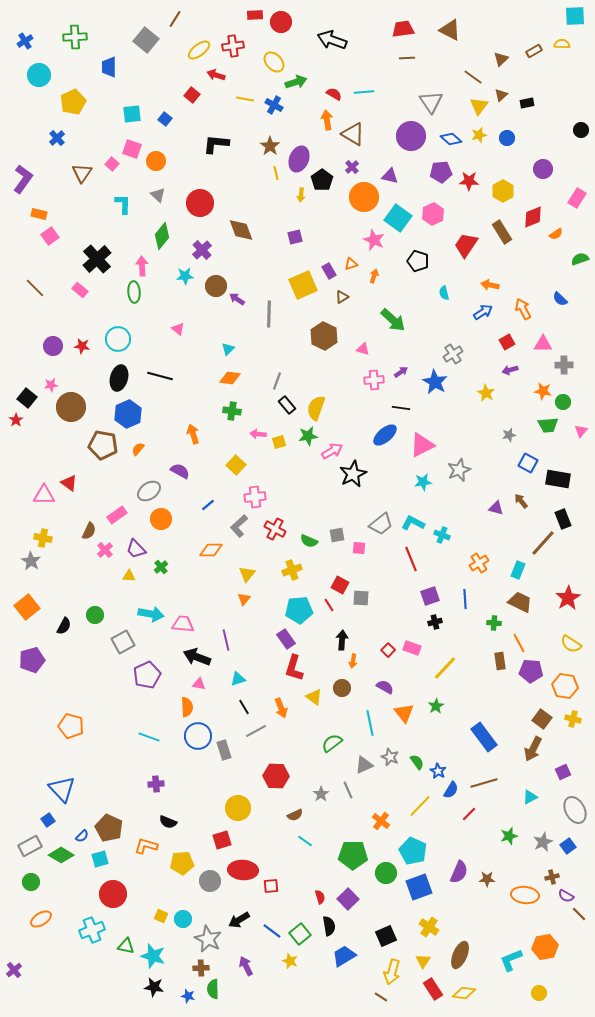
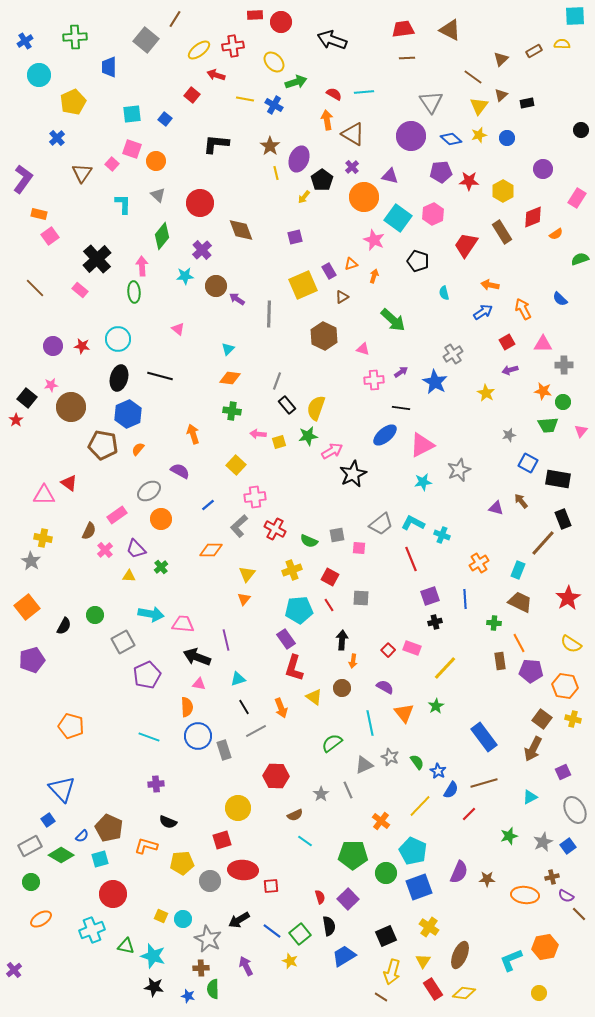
yellow arrow at (301, 195): moved 3 px right, 2 px down; rotated 32 degrees clockwise
red square at (340, 585): moved 10 px left, 8 px up
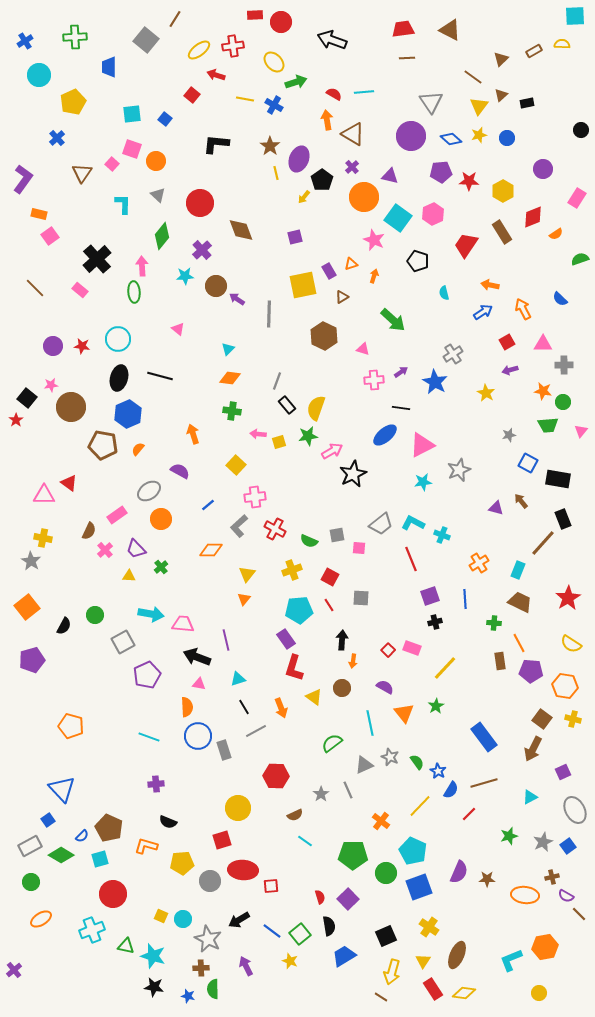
yellow square at (303, 285): rotated 12 degrees clockwise
brown ellipse at (460, 955): moved 3 px left
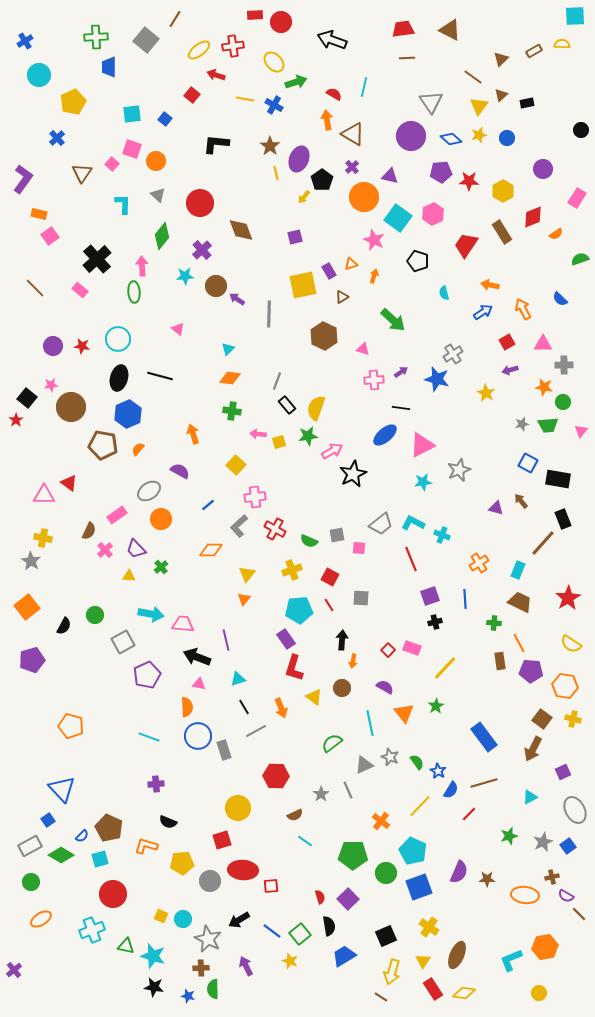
green cross at (75, 37): moved 21 px right
cyan line at (364, 92): moved 5 px up; rotated 72 degrees counterclockwise
blue star at (435, 382): moved 2 px right, 3 px up; rotated 15 degrees counterclockwise
orange star at (543, 391): moved 1 px right, 4 px up
gray star at (509, 435): moved 13 px right, 11 px up
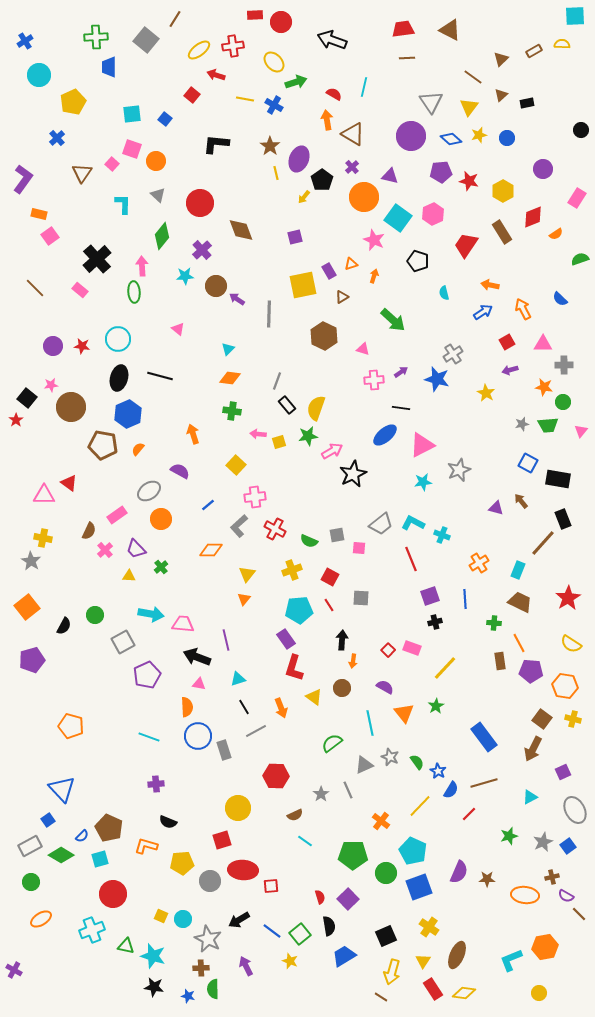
yellow triangle at (479, 106): moved 10 px left, 1 px down
red star at (469, 181): rotated 12 degrees clockwise
purple cross at (14, 970): rotated 21 degrees counterclockwise
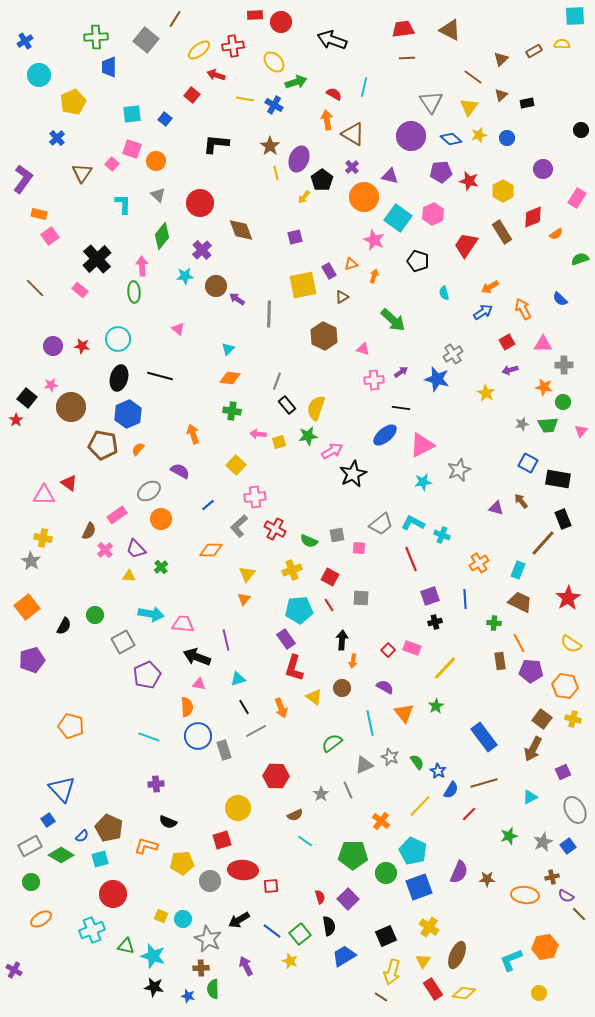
orange arrow at (490, 285): moved 2 px down; rotated 42 degrees counterclockwise
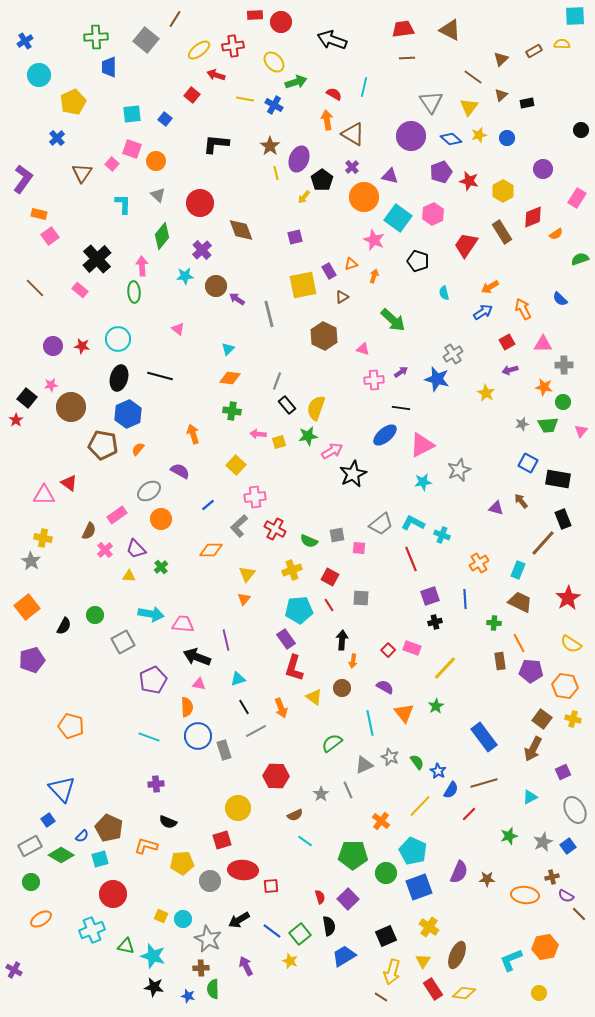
purple pentagon at (441, 172): rotated 15 degrees counterclockwise
gray line at (269, 314): rotated 16 degrees counterclockwise
purple pentagon at (147, 675): moved 6 px right, 5 px down
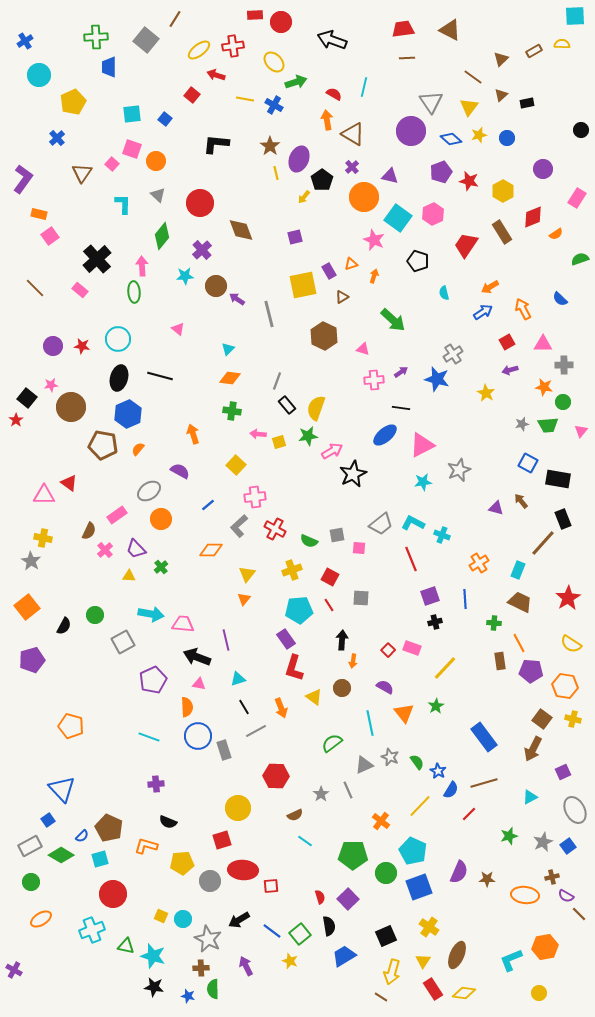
purple circle at (411, 136): moved 5 px up
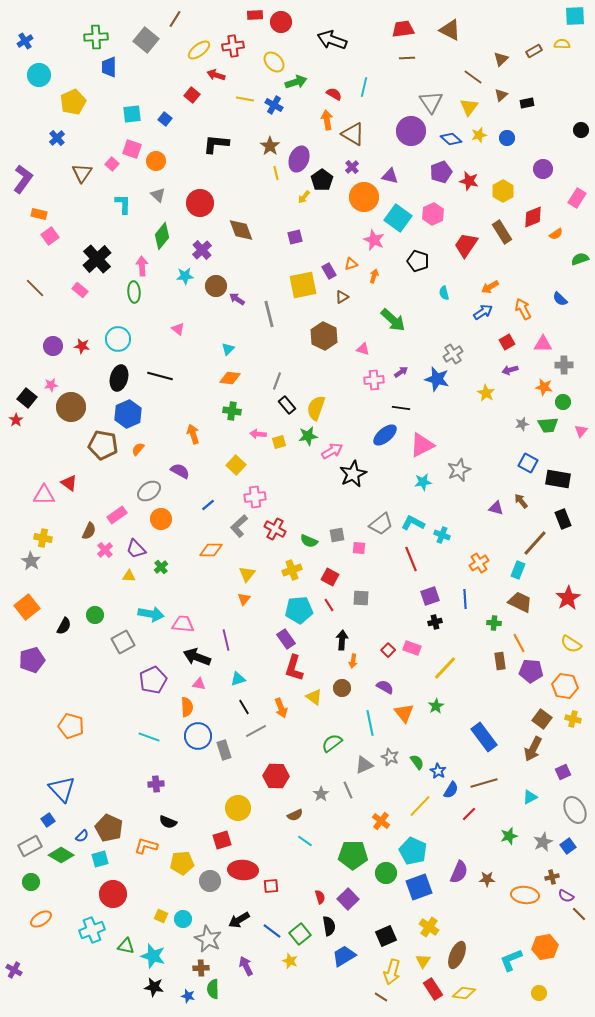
brown line at (543, 543): moved 8 px left
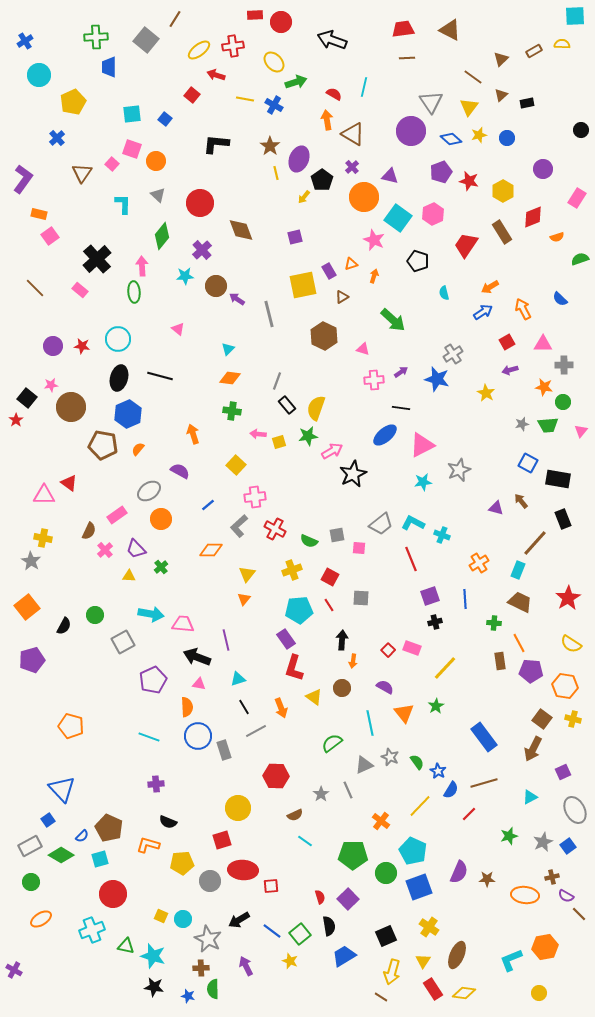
orange semicircle at (556, 234): moved 1 px right, 3 px down; rotated 16 degrees clockwise
orange L-shape at (146, 846): moved 2 px right, 1 px up
